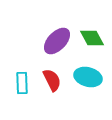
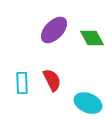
purple ellipse: moved 3 px left, 11 px up
cyan ellipse: moved 26 px down; rotated 8 degrees clockwise
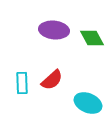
purple ellipse: rotated 52 degrees clockwise
red semicircle: rotated 75 degrees clockwise
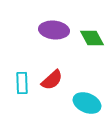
cyan ellipse: moved 1 px left
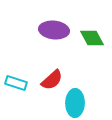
cyan rectangle: moved 6 px left; rotated 70 degrees counterclockwise
cyan ellipse: moved 12 px left; rotated 68 degrees clockwise
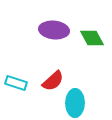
red semicircle: moved 1 px right, 1 px down
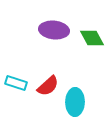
red semicircle: moved 5 px left, 5 px down
cyan ellipse: moved 1 px up
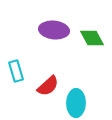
cyan rectangle: moved 12 px up; rotated 55 degrees clockwise
cyan ellipse: moved 1 px right, 1 px down
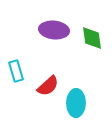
green diamond: rotated 20 degrees clockwise
